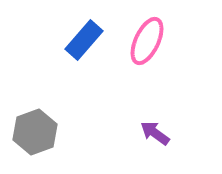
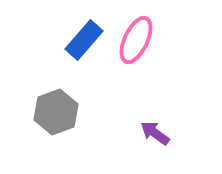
pink ellipse: moved 11 px left, 1 px up
gray hexagon: moved 21 px right, 20 px up
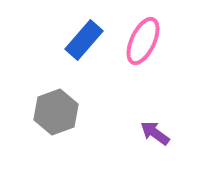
pink ellipse: moved 7 px right, 1 px down
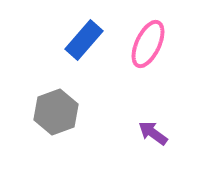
pink ellipse: moved 5 px right, 3 px down
purple arrow: moved 2 px left
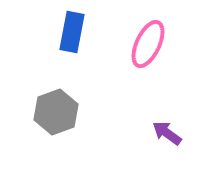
blue rectangle: moved 12 px left, 8 px up; rotated 30 degrees counterclockwise
purple arrow: moved 14 px right
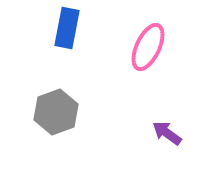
blue rectangle: moved 5 px left, 4 px up
pink ellipse: moved 3 px down
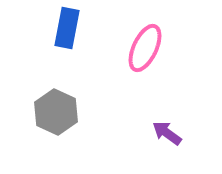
pink ellipse: moved 3 px left, 1 px down
gray hexagon: rotated 15 degrees counterclockwise
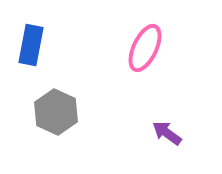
blue rectangle: moved 36 px left, 17 px down
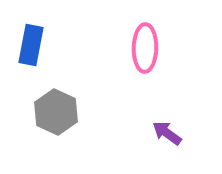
pink ellipse: rotated 24 degrees counterclockwise
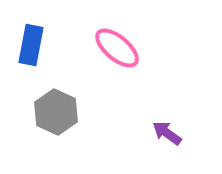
pink ellipse: moved 28 px left; rotated 51 degrees counterclockwise
